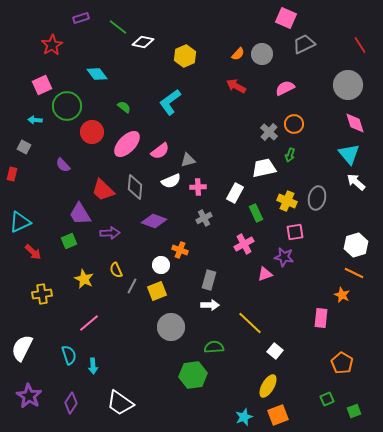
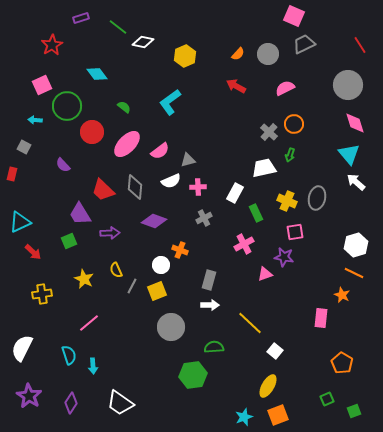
pink square at (286, 18): moved 8 px right, 2 px up
gray circle at (262, 54): moved 6 px right
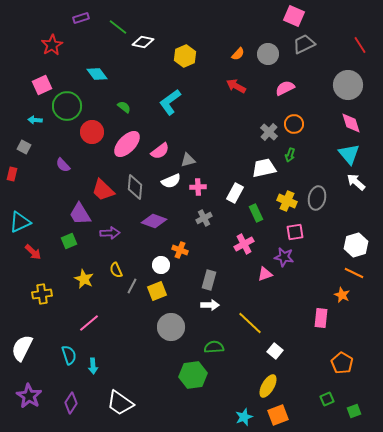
pink diamond at (355, 123): moved 4 px left
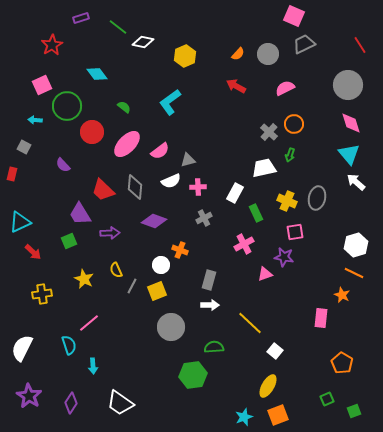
cyan semicircle at (69, 355): moved 10 px up
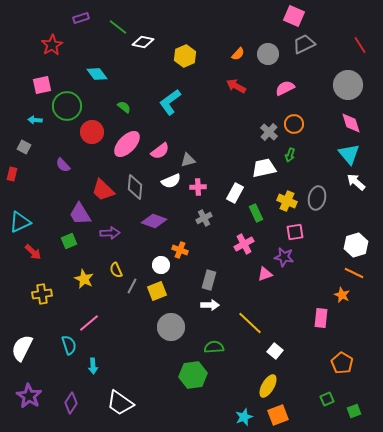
pink square at (42, 85): rotated 12 degrees clockwise
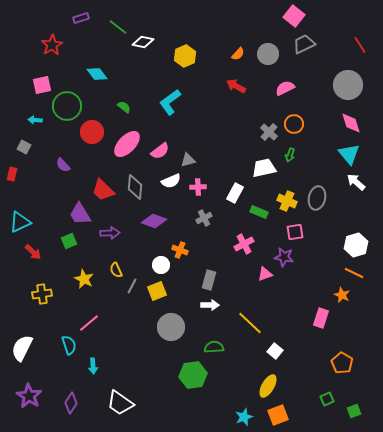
pink square at (294, 16): rotated 15 degrees clockwise
green rectangle at (256, 213): moved 3 px right, 1 px up; rotated 42 degrees counterclockwise
pink rectangle at (321, 318): rotated 12 degrees clockwise
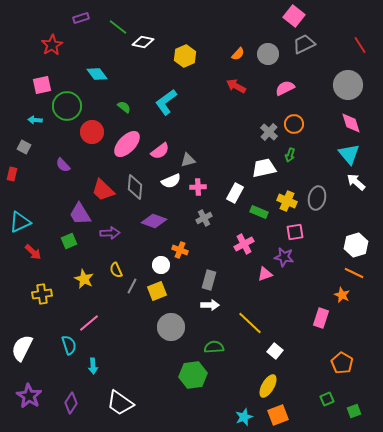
cyan L-shape at (170, 102): moved 4 px left
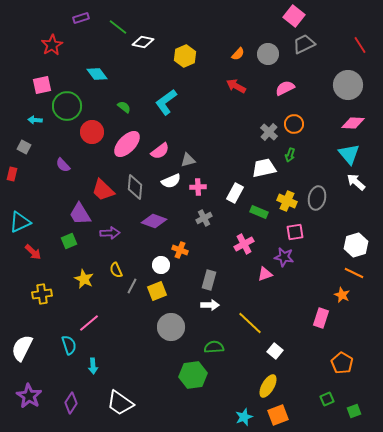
pink diamond at (351, 123): moved 2 px right; rotated 70 degrees counterclockwise
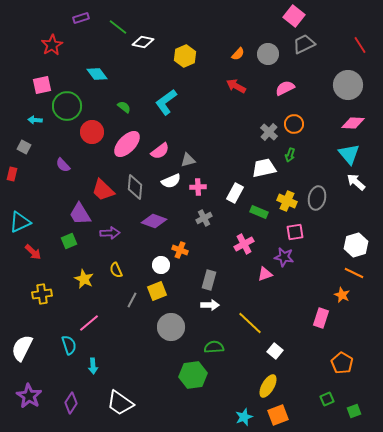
gray line at (132, 286): moved 14 px down
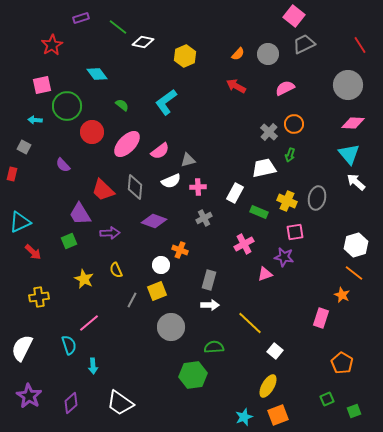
green semicircle at (124, 107): moved 2 px left, 2 px up
orange line at (354, 273): rotated 12 degrees clockwise
yellow cross at (42, 294): moved 3 px left, 3 px down
purple diamond at (71, 403): rotated 15 degrees clockwise
